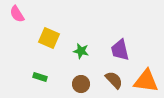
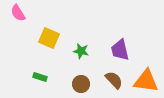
pink semicircle: moved 1 px right, 1 px up
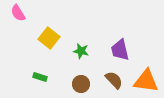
yellow square: rotated 15 degrees clockwise
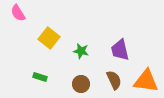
brown semicircle: rotated 18 degrees clockwise
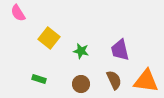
green rectangle: moved 1 px left, 2 px down
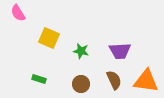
yellow square: rotated 15 degrees counterclockwise
purple trapezoid: moved 1 px down; rotated 80 degrees counterclockwise
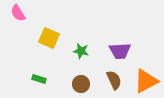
orange triangle: rotated 36 degrees counterclockwise
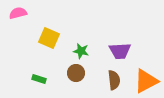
pink semicircle: rotated 108 degrees clockwise
brown semicircle: rotated 18 degrees clockwise
brown circle: moved 5 px left, 11 px up
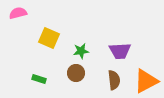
green star: rotated 21 degrees counterclockwise
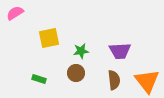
pink semicircle: moved 3 px left; rotated 18 degrees counterclockwise
yellow square: rotated 35 degrees counterclockwise
orange triangle: moved 1 px right; rotated 40 degrees counterclockwise
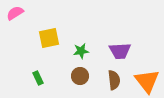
brown circle: moved 4 px right, 3 px down
green rectangle: moved 1 px left, 1 px up; rotated 48 degrees clockwise
